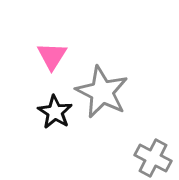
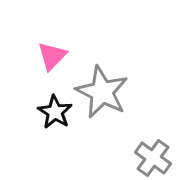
pink triangle: rotated 12 degrees clockwise
gray cross: rotated 9 degrees clockwise
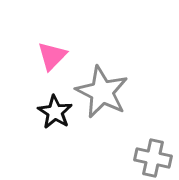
gray cross: rotated 24 degrees counterclockwise
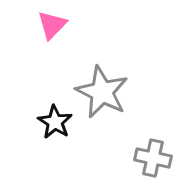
pink triangle: moved 31 px up
black star: moved 10 px down
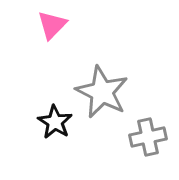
gray cross: moved 5 px left, 21 px up; rotated 24 degrees counterclockwise
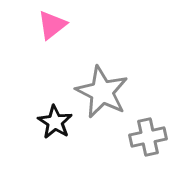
pink triangle: rotated 8 degrees clockwise
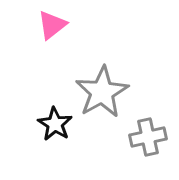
gray star: rotated 16 degrees clockwise
black star: moved 2 px down
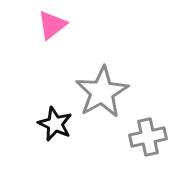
black star: rotated 8 degrees counterclockwise
